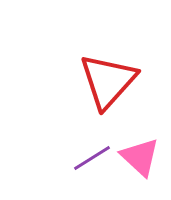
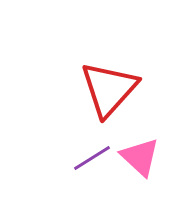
red triangle: moved 1 px right, 8 px down
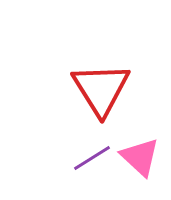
red triangle: moved 8 px left; rotated 14 degrees counterclockwise
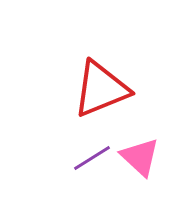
red triangle: rotated 40 degrees clockwise
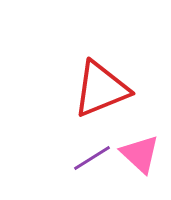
pink triangle: moved 3 px up
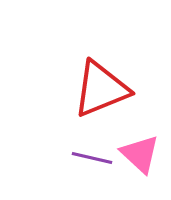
purple line: rotated 45 degrees clockwise
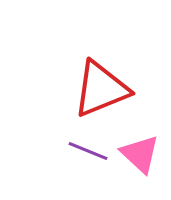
purple line: moved 4 px left, 7 px up; rotated 9 degrees clockwise
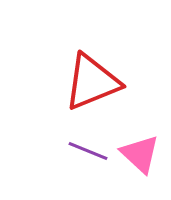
red triangle: moved 9 px left, 7 px up
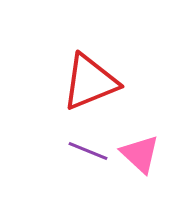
red triangle: moved 2 px left
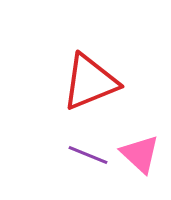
purple line: moved 4 px down
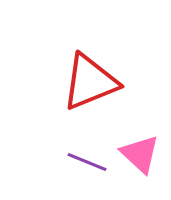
purple line: moved 1 px left, 7 px down
